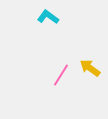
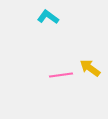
pink line: rotated 50 degrees clockwise
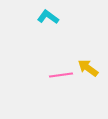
yellow arrow: moved 2 px left
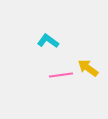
cyan L-shape: moved 24 px down
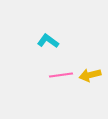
yellow arrow: moved 2 px right, 7 px down; rotated 50 degrees counterclockwise
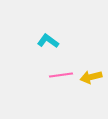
yellow arrow: moved 1 px right, 2 px down
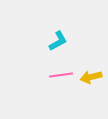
cyan L-shape: moved 10 px right; rotated 115 degrees clockwise
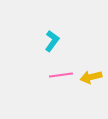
cyan L-shape: moved 6 px left; rotated 25 degrees counterclockwise
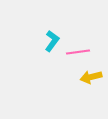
pink line: moved 17 px right, 23 px up
